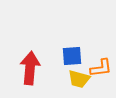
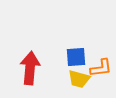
blue square: moved 4 px right, 1 px down
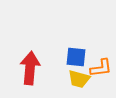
blue square: rotated 10 degrees clockwise
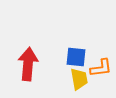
red arrow: moved 2 px left, 4 px up
yellow trapezoid: rotated 115 degrees counterclockwise
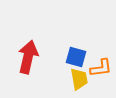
blue square: rotated 10 degrees clockwise
red arrow: moved 7 px up; rotated 8 degrees clockwise
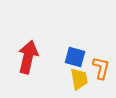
blue square: moved 1 px left
orange L-shape: rotated 70 degrees counterclockwise
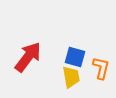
red arrow: rotated 24 degrees clockwise
yellow trapezoid: moved 8 px left, 2 px up
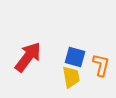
orange L-shape: moved 3 px up
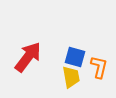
orange L-shape: moved 2 px left, 2 px down
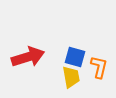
red arrow: rotated 36 degrees clockwise
